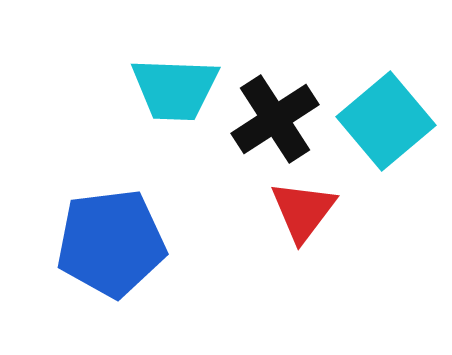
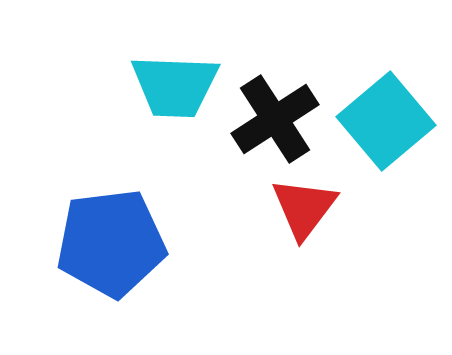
cyan trapezoid: moved 3 px up
red triangle: moved 1 px right, 3 px up
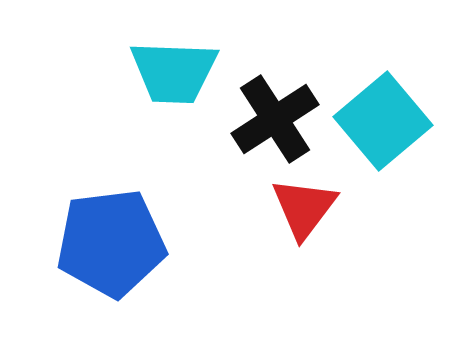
cyan trapezoid: moved 1 px left, 14 px up
cyan square: moved 3 px left
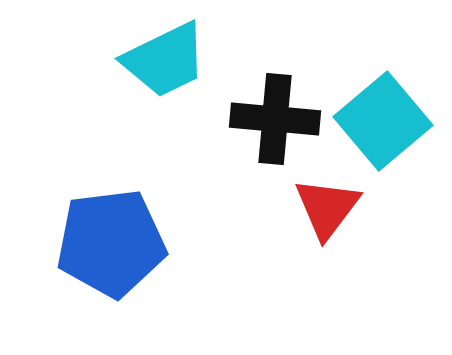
cyan trapezoid: moved 9 px left, 12 px up; rotated 28 degrees counterclockwise
black cross: rotated 38 degrees clockwise
red triangle: moved 23 px right
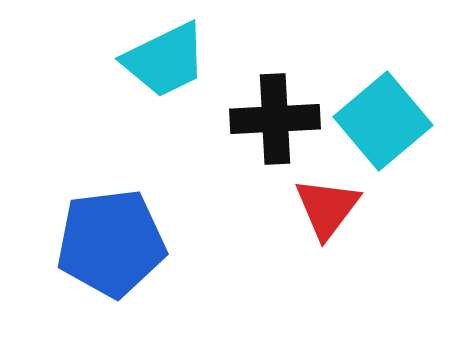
black cross: rotated 8 degrees counterclockwise
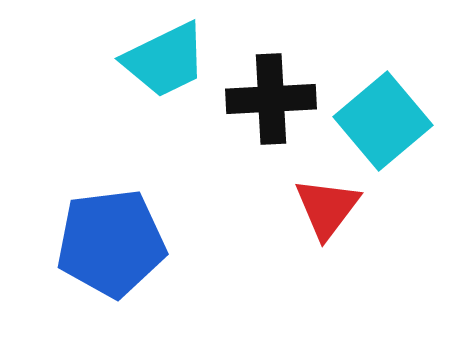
black cross: moved 4 px left, 20 px up
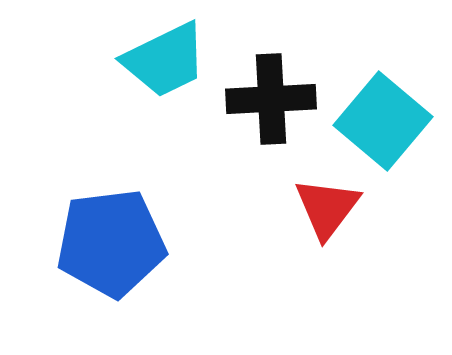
cyan square: rotated 10 degrees counterclockwise
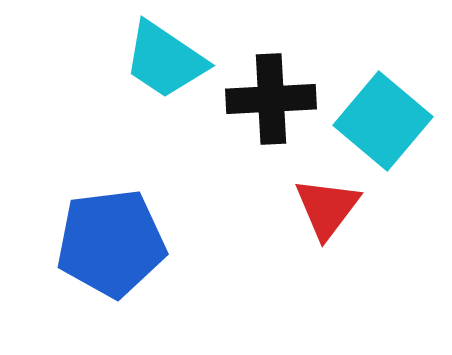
cyan trapezoid: rotated 60 degrees clockwise
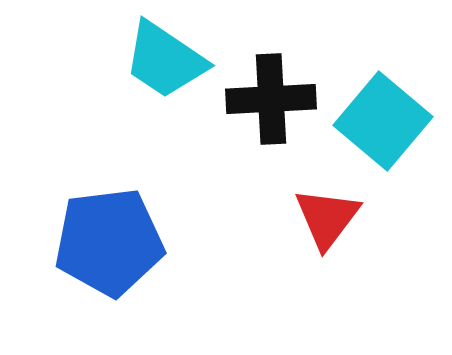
red triangle: moved 10 px down
blue pentagon: moved 2 px left, 1 px up
